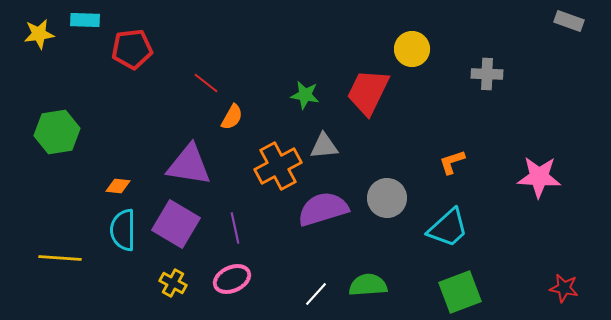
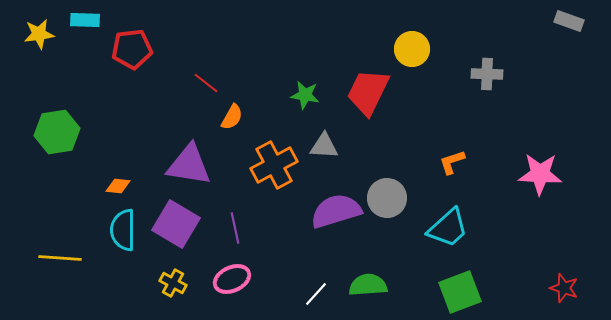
gray triangle: rotated 8 degrees clockwise
orange cross: moved 4 px left, 1 px up
pink star: moved 1 px right, 3 px up
purple semicircle: moved 13 px right, 2 px down
red star: rotated 8 degrees clockwise
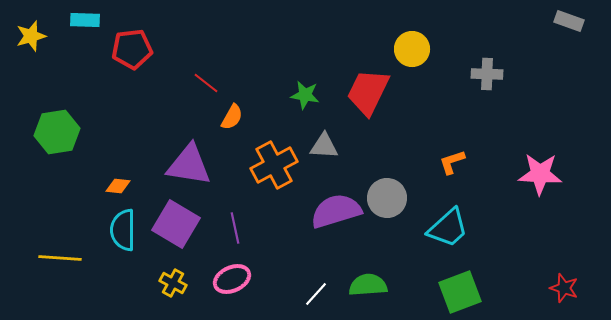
yellow star: moved 8 px left, 2 px down; rotated 8 degrees counterclockwise
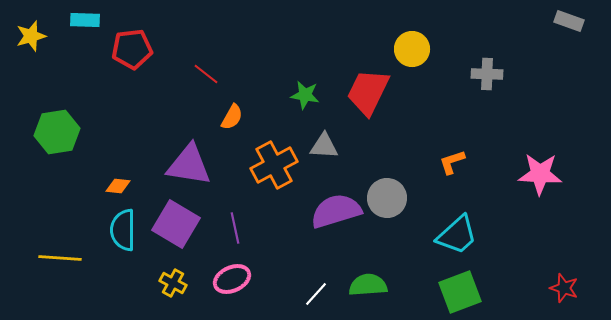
red line: moved 9 px up
cyan trapezoid: moved 9 px right, 7 px down
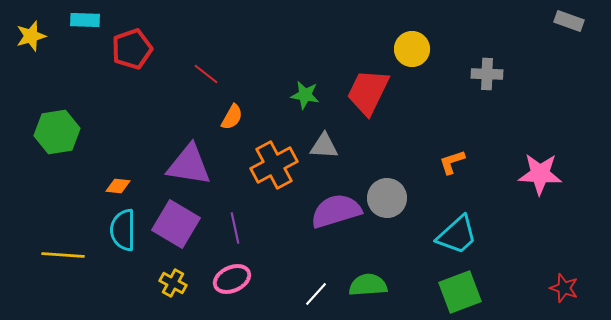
red pentagon: rotated 12 degrees counterclockwise
yellow line: moved 3 px right, 3 px up
